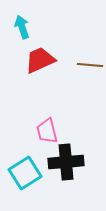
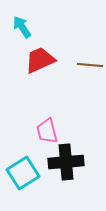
cyan arrow: rotated 15 degrees counterclockwise
cyan square: moved 2 px left
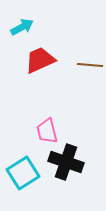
cyan arrow: rotated 95 degrees clockwise
black cross: rotated 24 degrees clockwise
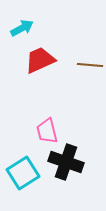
cyan arrow: moved 1 px down
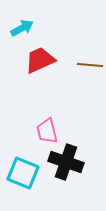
cyan square: rotated 36 degrees counterclockwise
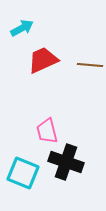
red trapezoid: moved 3 px right
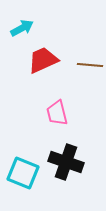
pink trapezoid: moved 10 px right, 18 px up
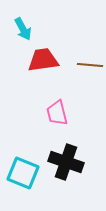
cyan arrow: moved 1 px right, 1 px down; rotated 90 degrees clockwise
red trapezoid: rotated 16 degrees clockwise
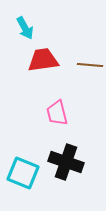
cyan arrow: moved 2 px right, 1 px up
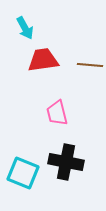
black cross: rotated 8 degrees counterclockwise
